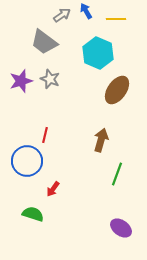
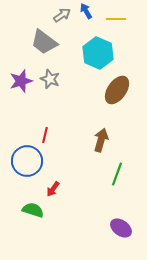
green semicircle: moved 4 px up
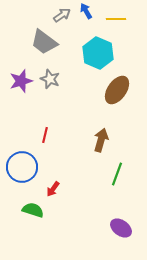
blue circle: moved 5 px left, 6 px down
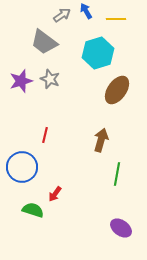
cyan hexagon: rotated 20 degrees clockwise
green line: rotated 10 degrees counterclockwise
red arrow: moved 2 px right, 5 px down
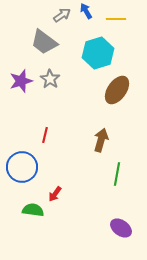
gray star: rotated 12 degrees clockwise
green semicircle: rotated 10 degrees counterclockwise
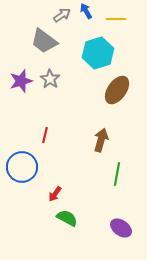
gray trapezoid: moved 1 px up
green semicircle: moved 34 px right, 8 px down; rotated 20 degrees clockwise
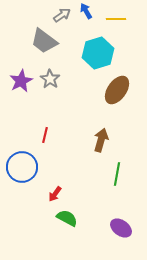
purple star: rotated 10 degrees counterclockwise
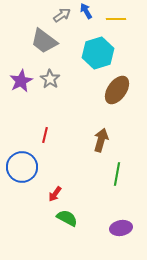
purple ellipse: rotated 45 degrees counterclockwise
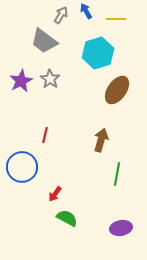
gray arrow: moved 1 px left; rotated 24 degrees counterclockwise
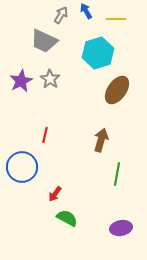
gray trapezoid: rotated 12 degrees counterclockwise
